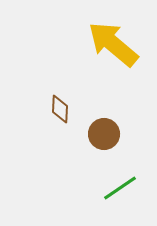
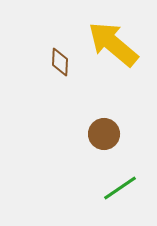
brown diamond: moved 47 px up
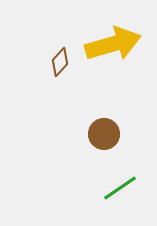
yellow arrow: rotated 124 degrees clockwise
brown diamond: rotated 40 degrees clockwise
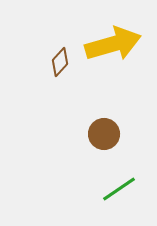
green line: moved 1 px left, 1 px down
